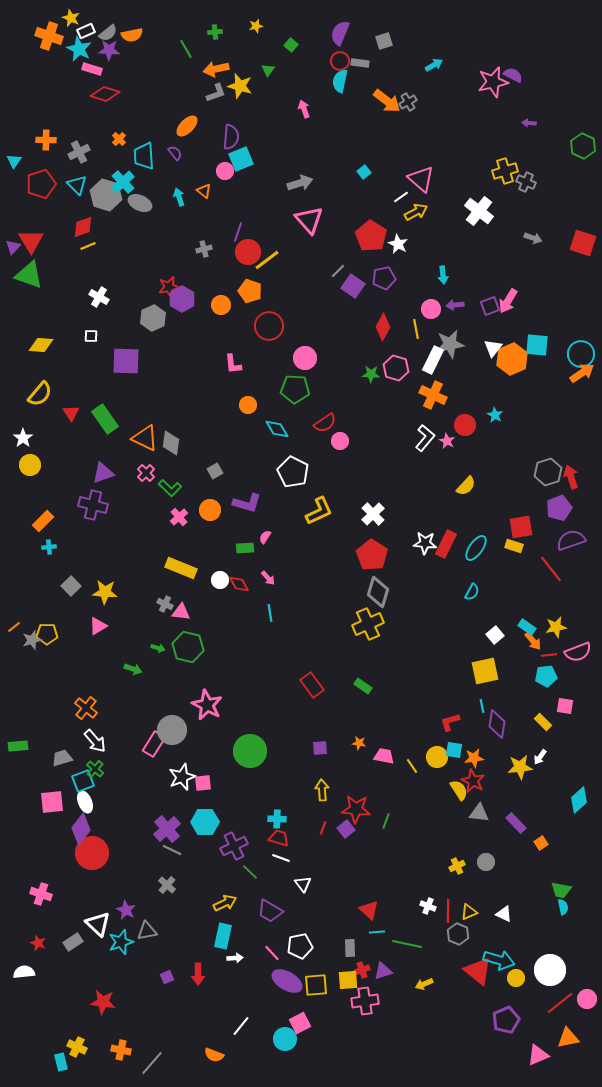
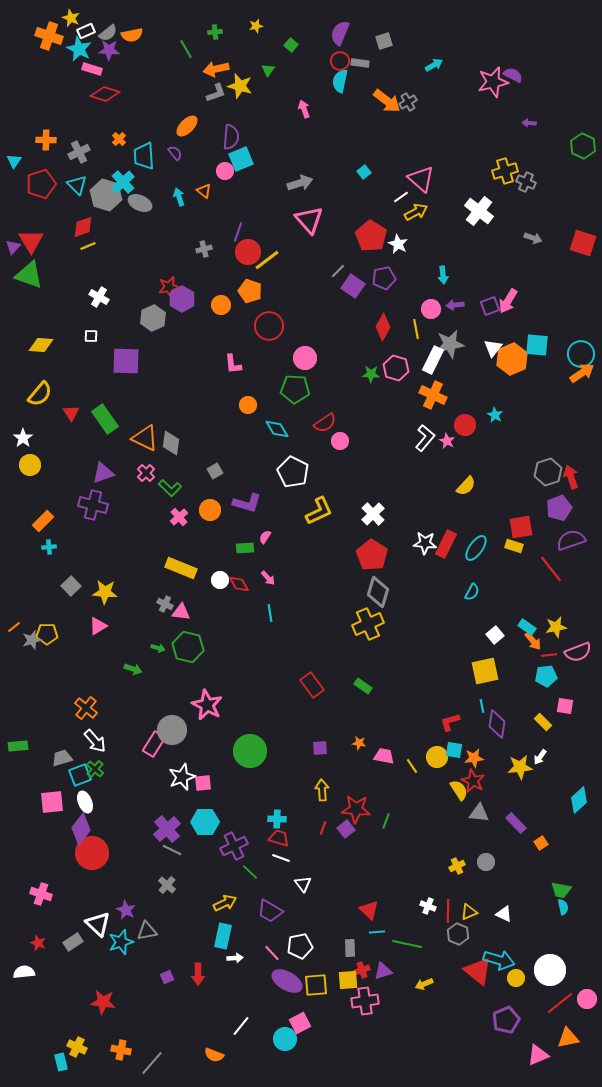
cyan square at (83, 781): moved 3 px left, 6 px up
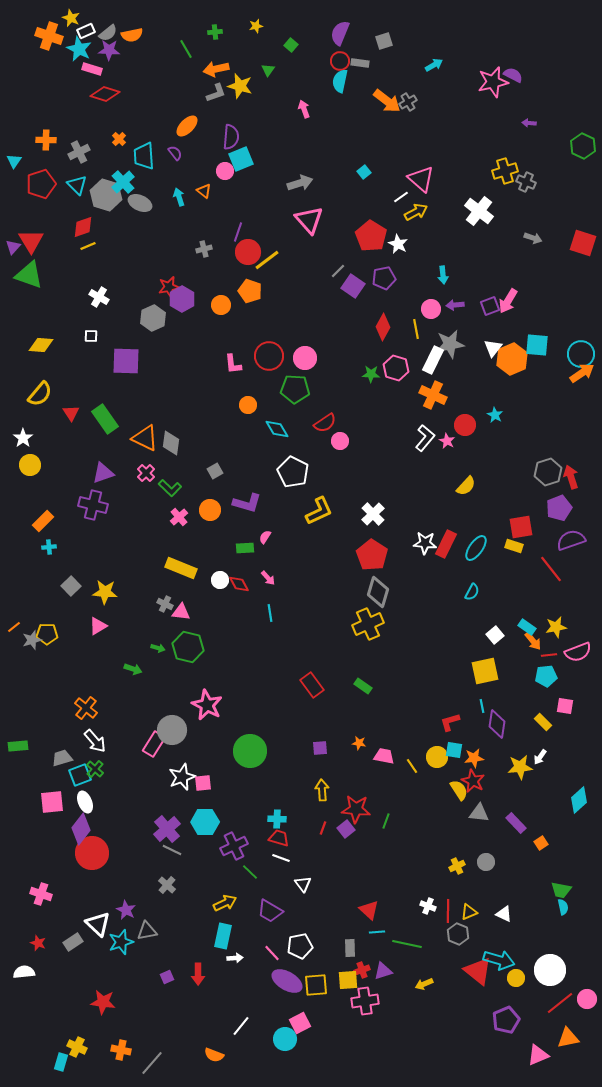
red circle at (269, 326): moved 30 px down
cyan rectangle at (61, 1062): rotated 30 degrees clockwise
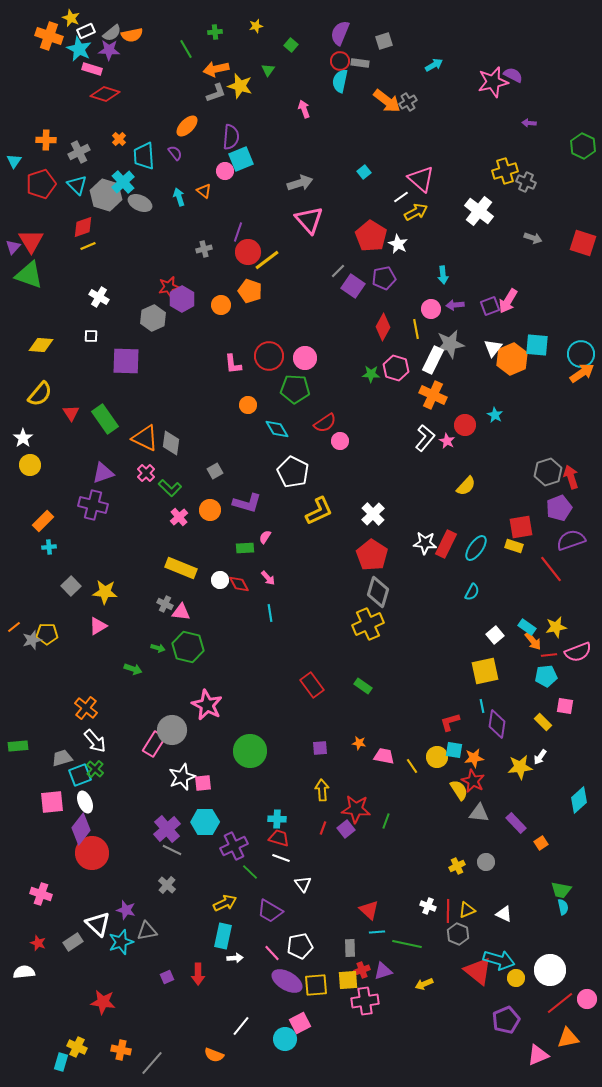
gray semicircle at (108, 33): moved 4 px right
purple star at (126, 910): rotated 12 degrees counterclockwise
yellow triangle at (469, 912): moved 2 px left, 2 px up
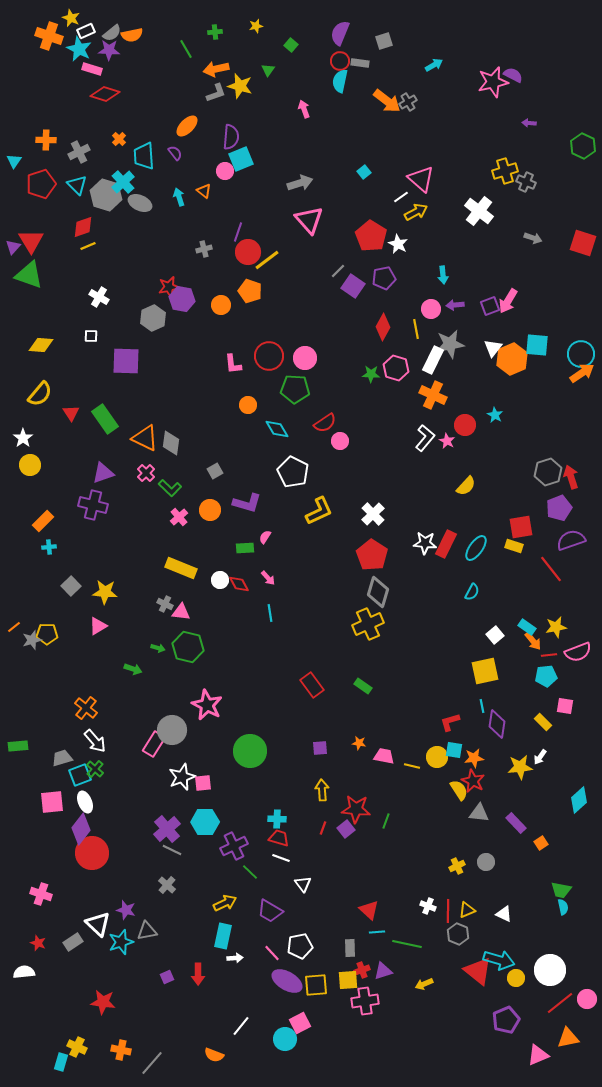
purple hexagon at (182, 299): rotated 20 degrees counterclockwise
yellow line at (412, 766): rotated 42 degrees counterclockwise
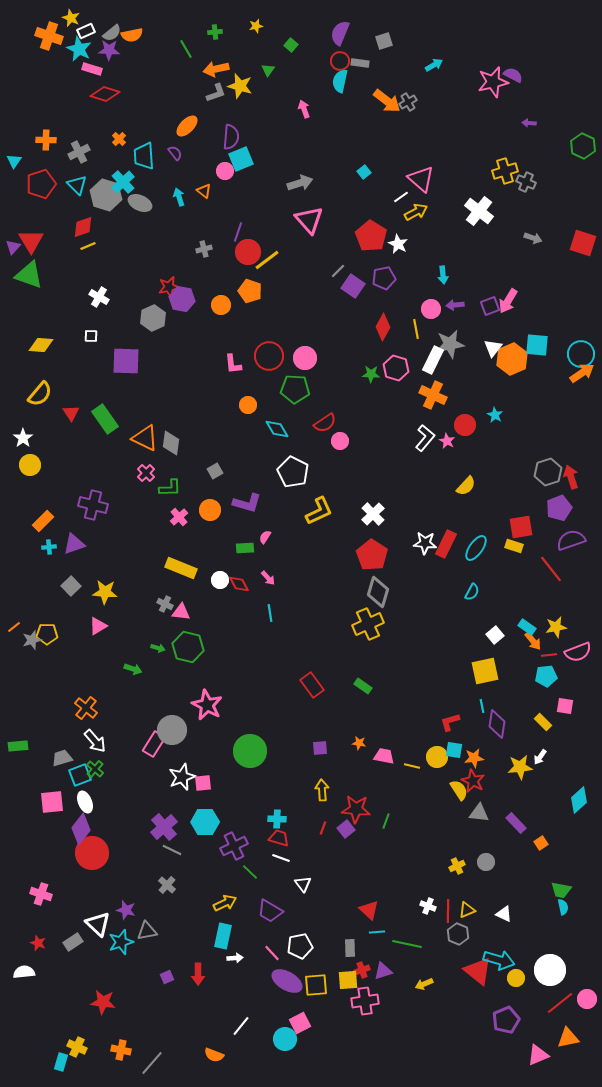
purple triangle at (103, 473): moved 29 px left, 71 px down
green L-shape at (170, 488): rotated 45 degrees counterclockwise
purple cross at (167, 829): moved 3 px left, 2 px up
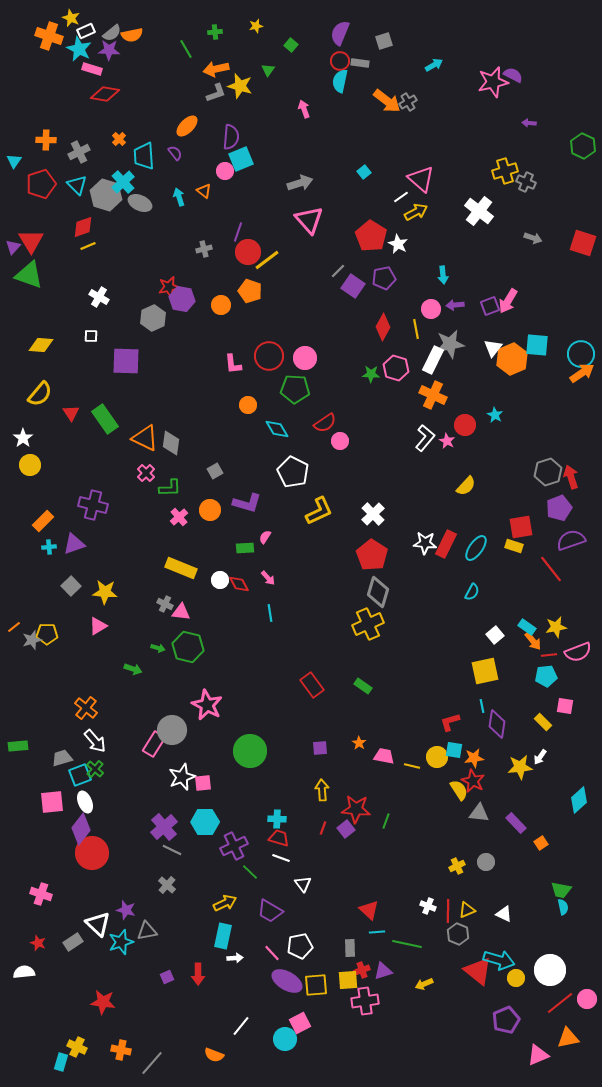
red diamond at (105, 94): rotated 8 degrees counterclockwise
orange star at (359, 743): rotated 24 degrees clockwise
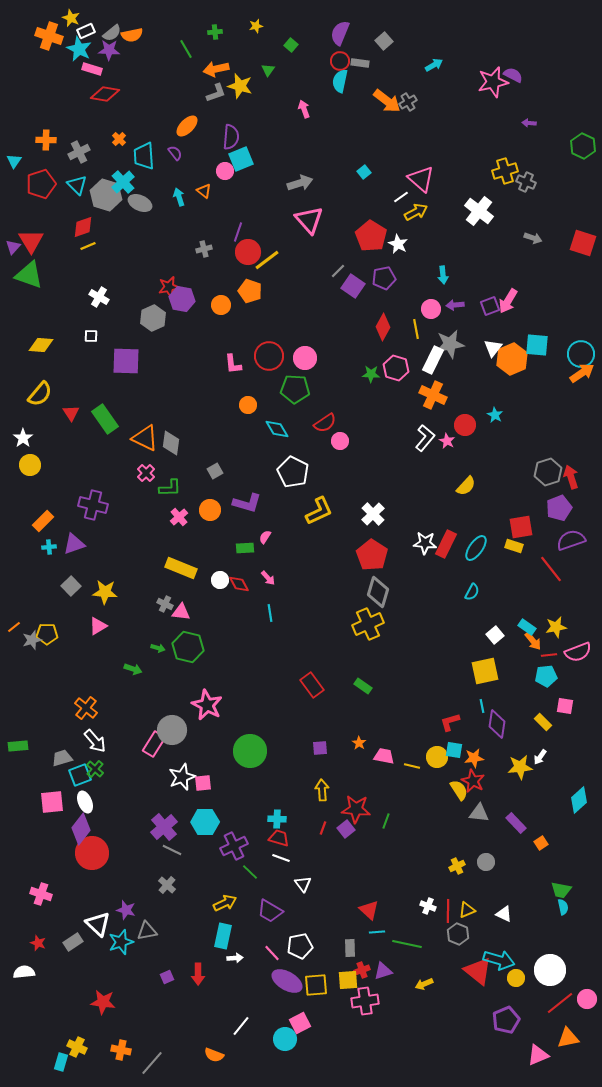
gray square at (384, 41): rotated 24 degrees counterclockwise
